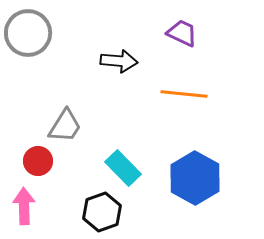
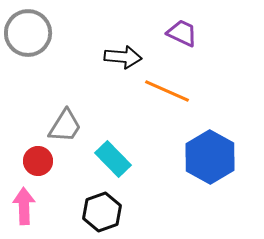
black arrow: moved 4 px right, 4 px up
orange line: moved 17 px left, 3 px up; rotated 18 degrees clockwise
cyan rectangle: moved 10 px left, 9 px up
blue hexagon: moved 15 px right, 21 px up
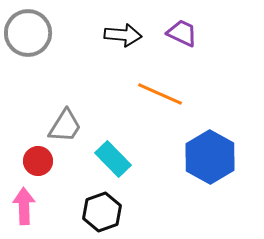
black arrow: moved 22 px up
orange line: moved 7 px left, 3 px down
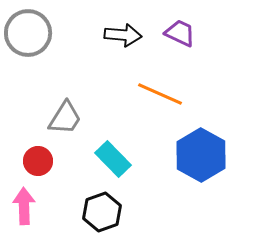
purple trapezoid: moved 2 px left
gray trapezoid: moved 8 px up
blue hexagon: moved 9 px left, 2 px up
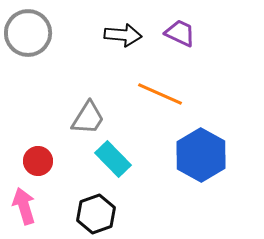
gray trapezoid: moved 23 px right
pink arrow: rotated 15 degrees counterclockwise
black hexagon: moved 6 px left, 2 px down
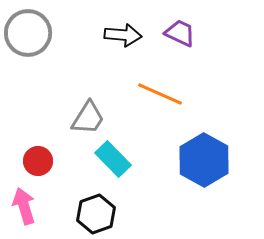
blue hexagon: moved 3 px right, 5 px down
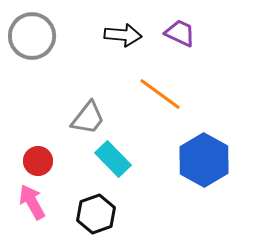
gray circle: moved 4 px right, 3 px down
orange line: rotated 12 degrees clockwise
gray trapezoid: rotated 6 degrees clockwise
pink arrow: moved 8 px right, 4 px up; rotated 12 degrees counterclockwise
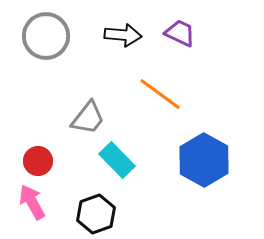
gray circle: moved 14 px right
cyan rectangle: moved 4 px right, 1 px down
